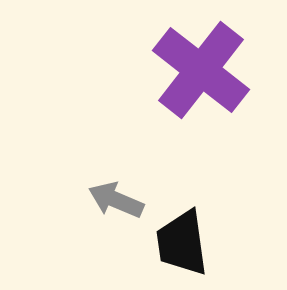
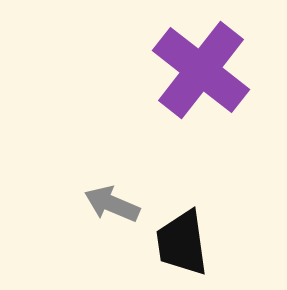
gray arrow: moved 4 px left, 4 px down
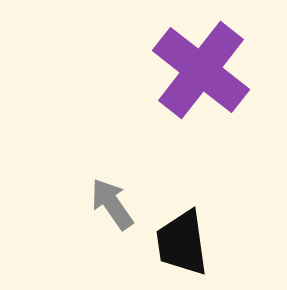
gray arrow: rotated 32 degrees clockwise
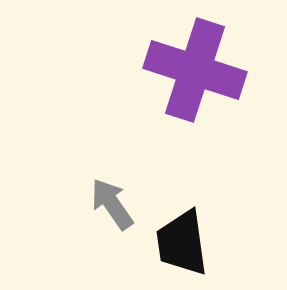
purple cross: moved 6 px left; rotated 20 degrees counterclockwise
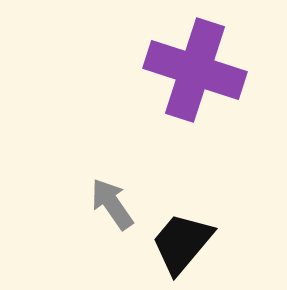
black trapezoid: rotated 48 degrees clockwise
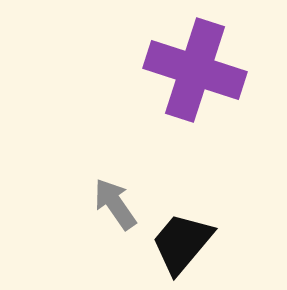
gray arrow: moved 3 px right
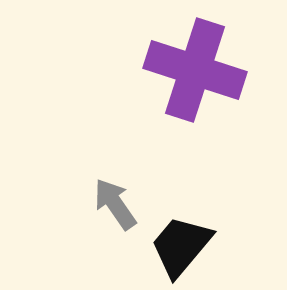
black trapezoid: moved 1 px left, 3 px down
